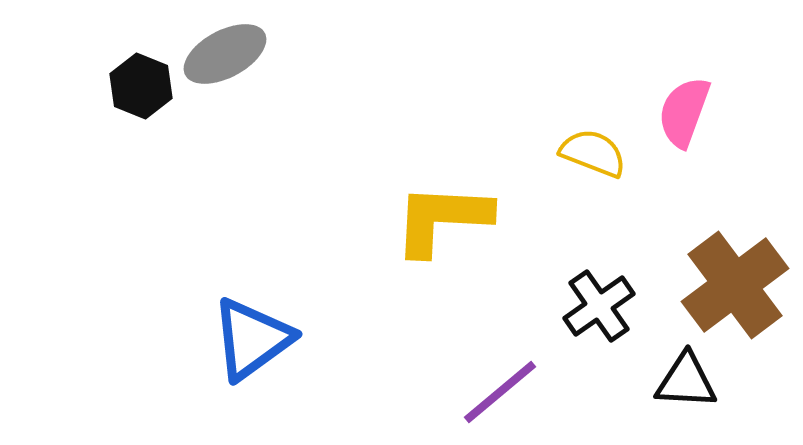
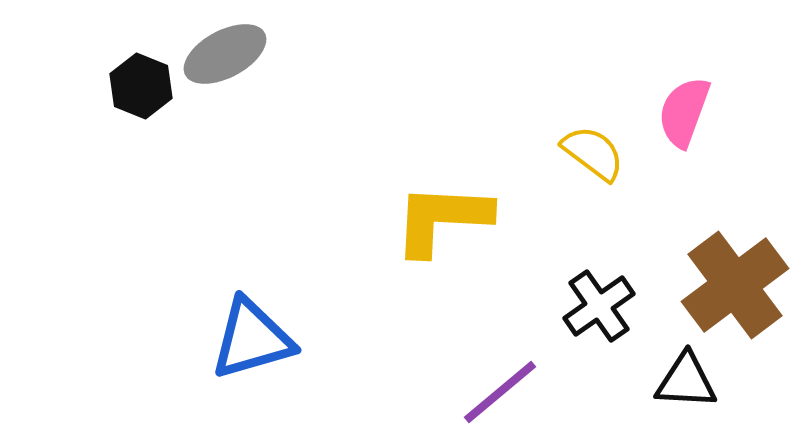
yellow semicircle: rotated 16 degrees clockwise
blue triangle: rotated 20 degrees clockwise
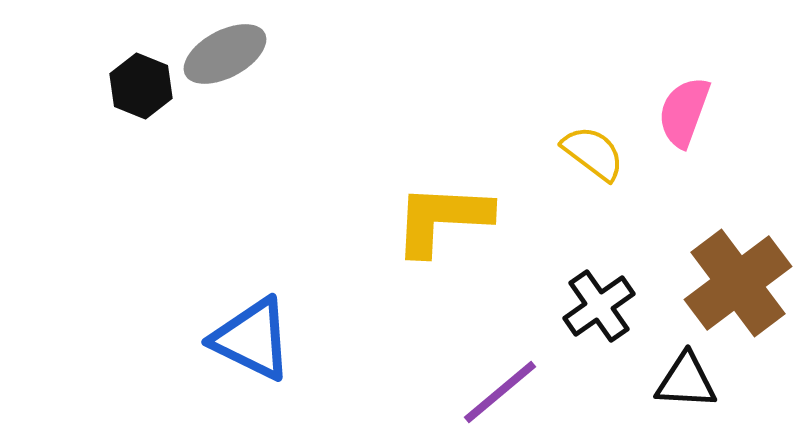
brown cross: moved 3 px right, 2 px up
blue triangle: rotated 42 degrees clockwise
